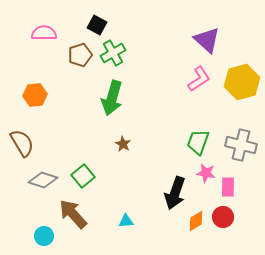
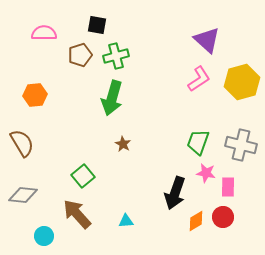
black square: rotated 18 degrees counterclockwise
green cross: moved 3 px right, 3 px down; rotated 15 degrees clockwise
gray diamond: moved 20 px left, 15 px down; rotated 12 degrees counterclockwise
brown arrow: moved 4 px right
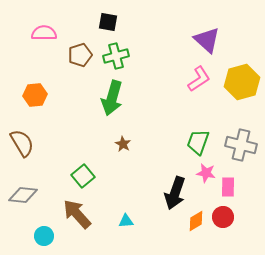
black square: moved 11 px right, 3 px up
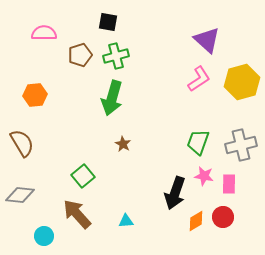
gray cross: rotated 28 degrees counterclockwise
pink star: moved 2 px left, 3 px down
pink rectangle: moved 1 px right, 3 px up
gray diamond: moved 3 px left
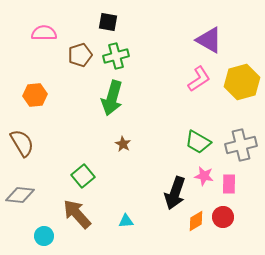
purple triangle: moved 2 px right; rotated 12 degrees counterclockwise
green trapezoid: rotated 80 degrees counterclockwise
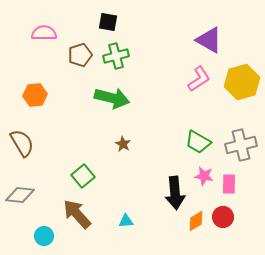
green arrow: rotated 92 degrees counterclockwise
black arrow: rotated 24 degrees counterclockwise
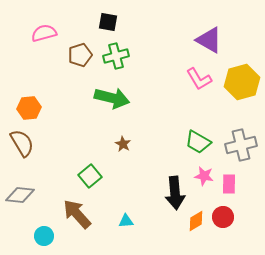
pink semicircle: rotated 15 degrees counterclockwise
pink L-shape: rotated 92 degrees clockwise
orange hexagon: moved 6 px left, 13 px down
green square: moved 7 px right
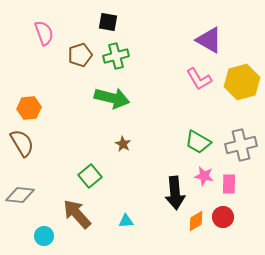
pink semicircle: rotated 85 degrees clockwise
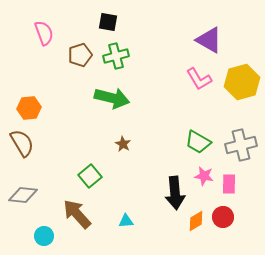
gray diamond: moved 3 px right
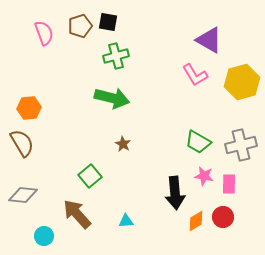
brown pentagon: moved 29 px up
pink L-shape: moved 4 px left, 4 px up
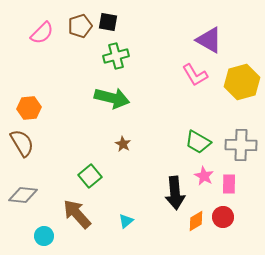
pink semicircle: moved 2 px left; rotated 65 degrees clockwise
gray cross: rotated 16 degrees clockwise
pink star: rotated 18 degrees clockwise
cyan triangle: rotated 35 degrees counterclockwise
